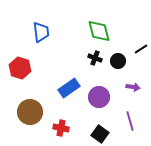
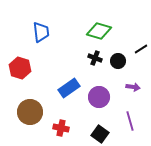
green diamond: rotated 60 degrees counterclockwise
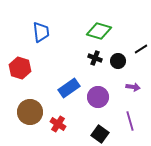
purple circle: moved 1 px left
red cross: moved 3 px left, 4 px up; rotated 21 degrees clockwise
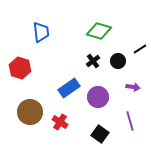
black line: moved 1 px left
black cross: moved 2 px left, 3 px down; rotated 32 degrees clockwise
red cross: moved 2 px right, 2 px up
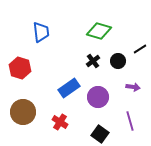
brown circle: moved 7 px left
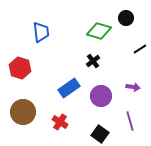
black circle: moved 8 px right, 43 px up
purple circle: moved 3 px right, 1 px up
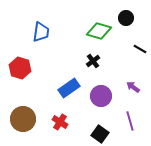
blue trapezoid: rotated 15 degrees clockwise
black line: rotated 64 degrees clockwise
purple arrow: rotated 152 degrees counterclockwise
brown circle: moved 7 px down
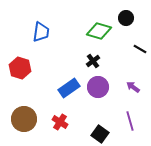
purple circle: moved 3 px left, 9 px up
brown circle: moved 1 px right
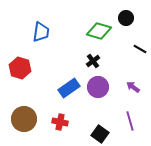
red cross: rotated 21 degrees counterclockwise
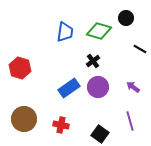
blue trapezoid: moved 24 px right
red cross: moved 1 px right, 3 px down
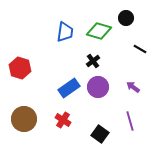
red cross: moved 2 px right, 5 px up; rotated 21 degrees clockwise
